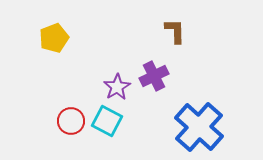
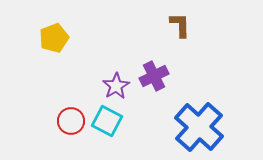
brown L-shape: moved 5 px right, 6 px up
purple star: moved 1 px left, 1 px up
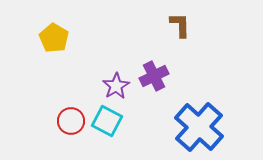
yellow pentagon: rotated 20 degrees counterclockwise
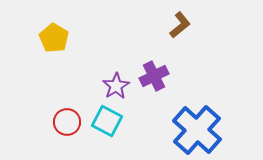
brown L-shape: rotated 52 degrees clockwise
red circle: moved 4 px left, 1 px down
blue cross: moved 2 px left, 3 px down
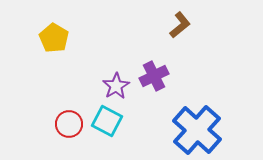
red circle: moved 2 px right, 2 px down
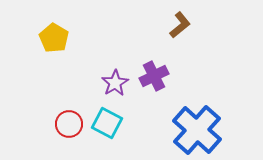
purple star: moved 1 px left, 3 px up
cyan square: moved 2 px down
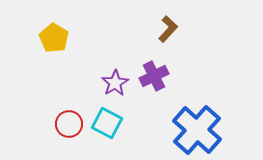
brown L-shape: moved 12 px left, 4 px down; rotated 8 degrees counterclockwise
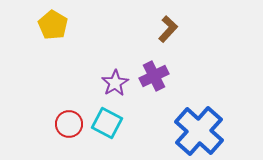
yellow pentagon: moved 1 px left, 13 px up
blue cross: moved 2 px right, 1 px down
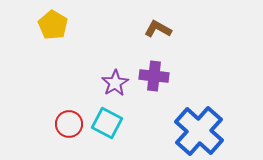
brown L-shape: moved 10 px left; rotated 104 degrees counterclockwise
purple cross: rotated 32 degrees clockwise
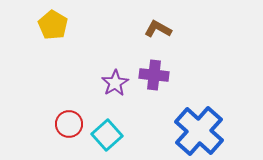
purple cross: moved 1 px up
cyan square: moved 12 px down; rotated 20 degrees clockwise
